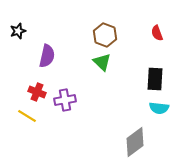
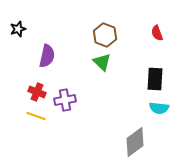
black star: moved 2 px up
yellow line: moved 9 px right; rotated 12 degrees counterclockwise
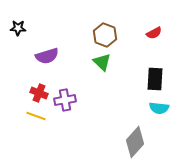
black star: moved 1 px up; rotated 21 degrees clockwise
red semicircle: moved 3 px left; rotated 98 degrees counterclockwise
purple semicircle: rotated 60 degrees clockwise
red cross: moved 2 px right, 1 px down
gray diamond: rotated 12 degrees counterclockwise
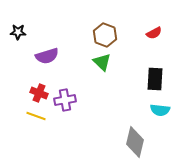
black star: moved 4 px down
cyan semicircle: moved 1 px right, 2 px down
gray diamond: rotated 28 degrees counterclockwise
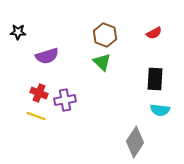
gray diamond: rotated 20 degrees clockwise
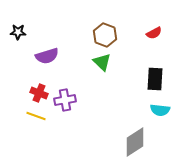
gray diamond: rotated 24 degrees clockwise
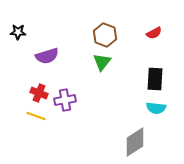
green triangle: rotated 24 degrees clockwise
cyan semicircle: moved 4 px left, 2 px up
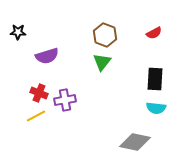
yellow line: rotated 48 degrees counterclockwise
gray diamond: rotated 44 degrees clockwise
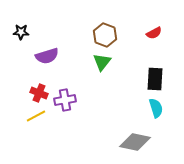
black star: moved 3 px right
cyan semicircle: rotated 114 degrees counterclockwise
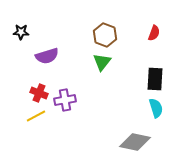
red semicircle: rotated 42 degrees counterclockwise
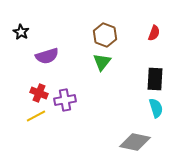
black star: rotated 28 degrees clockwise
